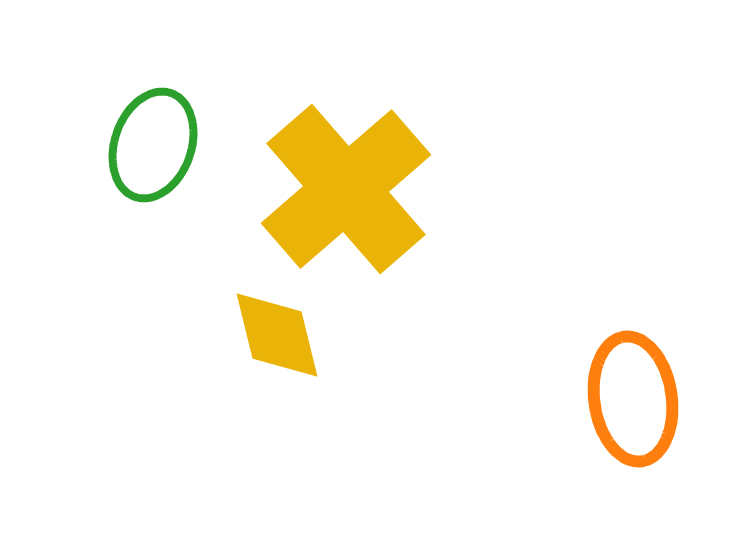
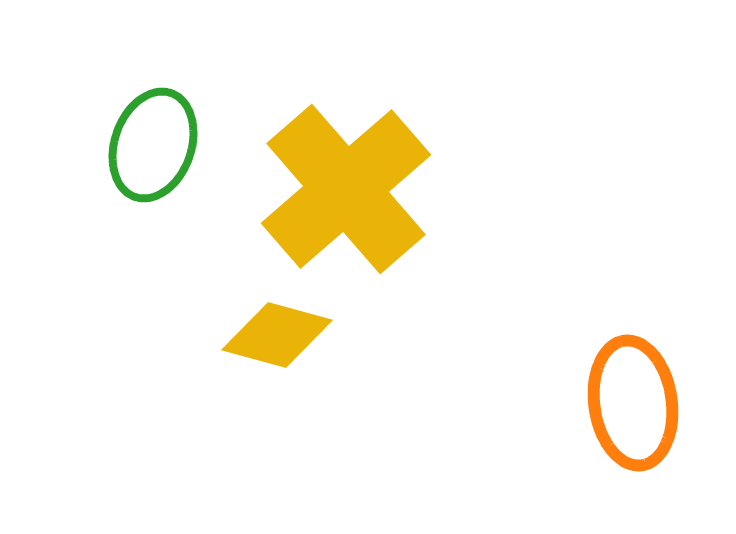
yellow diamond: rotated 61 degrees counterclockwise
orange ellipse: moved 4 px down
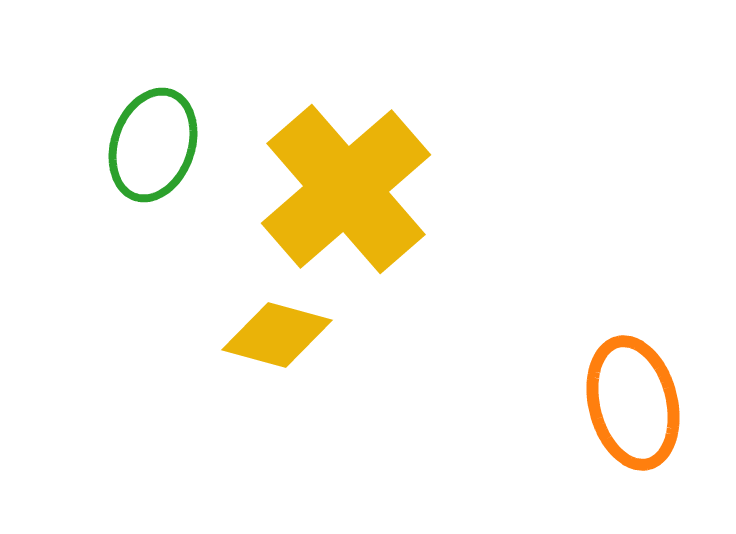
orange ellipse: rotated 6 degrees counterclockwise
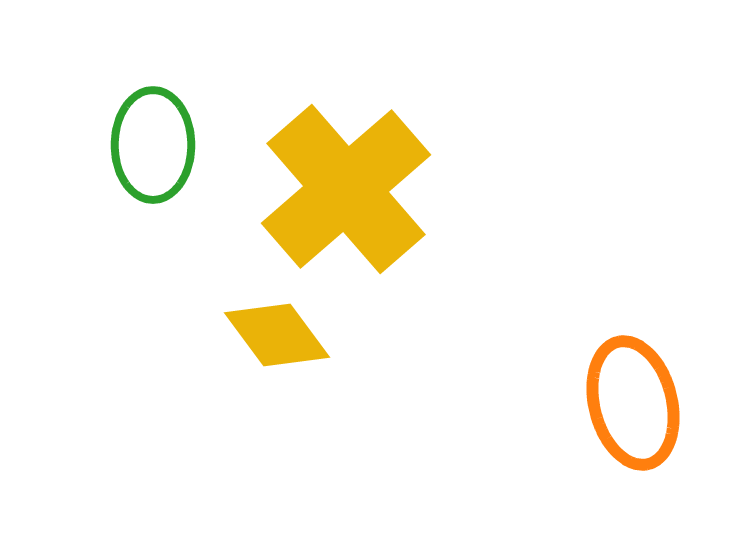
green ellipse: rotated 19 degrees counterclockwise
yellow diamond: rotated 38 degrees clockwise
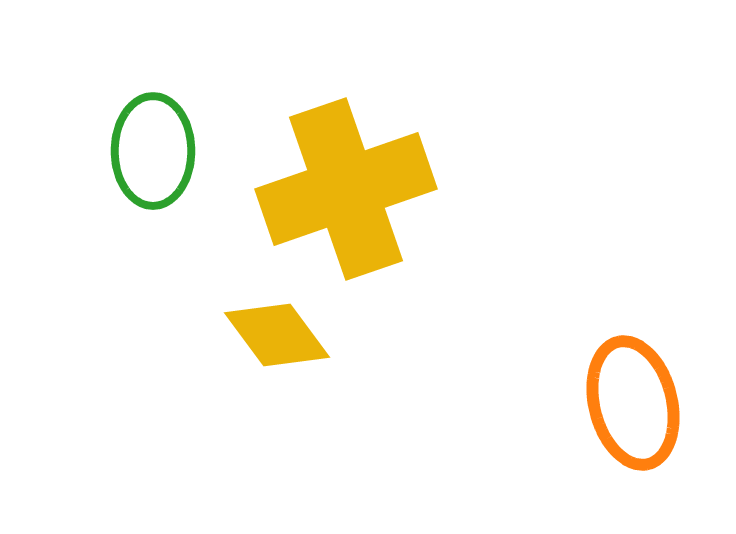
green ellipse: moved 6 px down
yellow cross: rotated 22 degrees clockwise
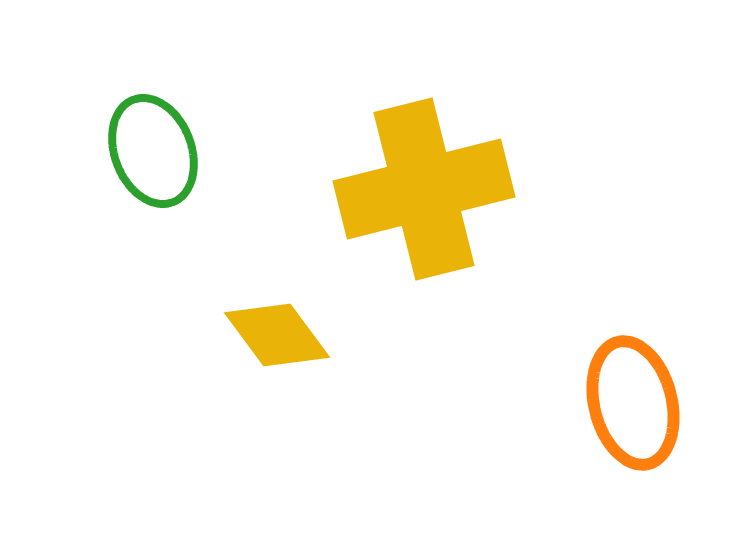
green ellipse: rotated 21 degrees counterclockwise
yellow cross: moved 78 px right; rotated 5 degrees clockwise
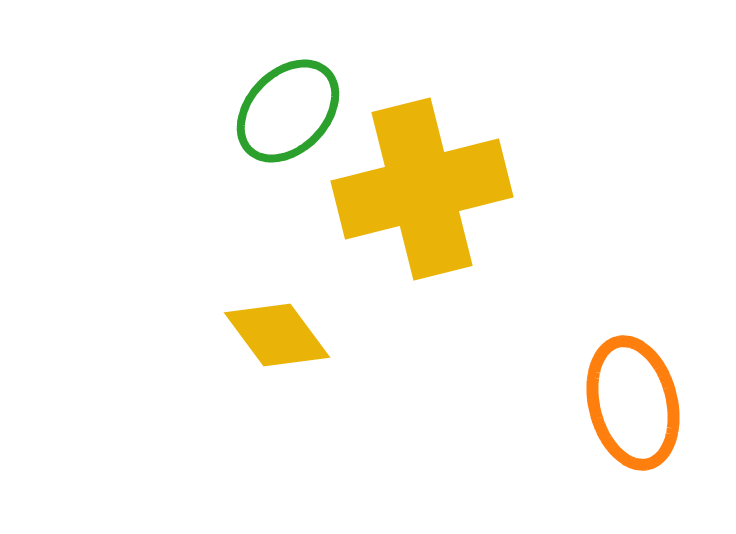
green ellipse: moved 135 px right, 40 px up; rotated 65 degrees clockwise
yellow cross: moved 2 px left
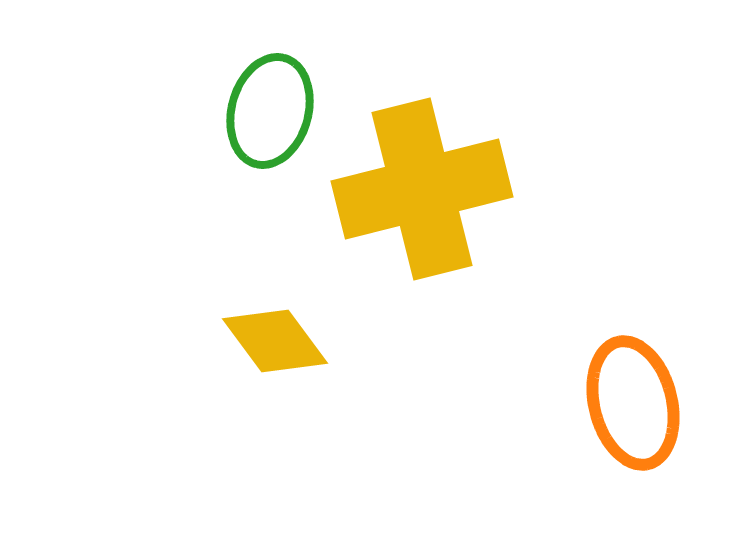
green ellipse: moved 18 px left; rotated 29 degrees counterclockwise
yellow diamond: moved 2 px left, 6 px down
